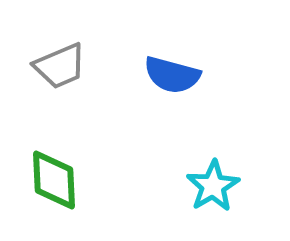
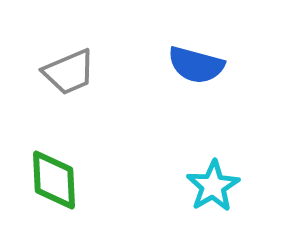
gray trapezoid: moved 9 px right, 6 px down
blue semicircle: moved 24 px right, 10 px up
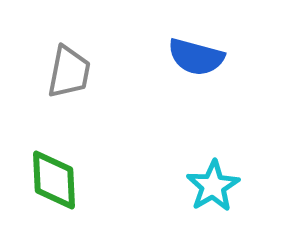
blue semicircle: moved 8 px up
gray trapezoid: rotated 56 degrees counterclockwise
